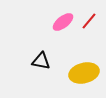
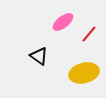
red line: moved 13 px down
black triangle: moved 2 px left, 5 px up; rotated 24 degrees clockwise
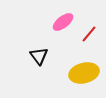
black triangle: rotated 18 degrees clockwise
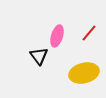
pink ellipse: moved 6 px left, 14 px down; rotated 35 degrees counterclockwise
red line: moved 1 px up
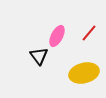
pink ellipse: rotated 10 degrees clockwise
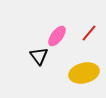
pink ellipse: rotated 10 degrees clockwise
